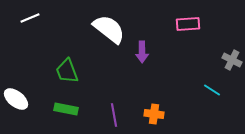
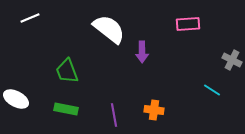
white ellipse: rotated 10 degrees counterclockwise
orange cross: moved 4 px up
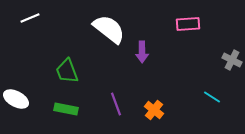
cyan line: moved 7 px down
orange cross: rotated 30 degrees clockwise
purple line: moved 2 px right, 11 px up; rotated 10 degrees counterclockwise
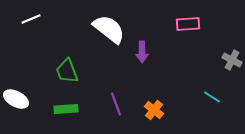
white line: moved 1 px right, 1 px down
green rectangle: rotated 15 degrees counterclockwise
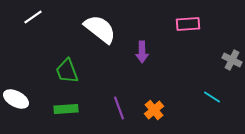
white line: moved 2 px right, 2 px up; rotated 12 degrees counterclockwise
white semicircle: moved 9 px left
purple line: moved 3 px right, 4 px down
orange cross: rotated 12 degrees clockwise
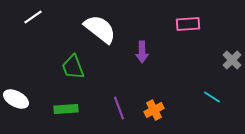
gray cross: rotated 18 degrees clockwise
green trapezoid: moved 6 px right, 4 px up
orange cross: rotated 12 degrees clockwise
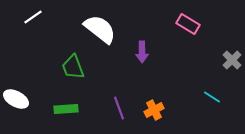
pink rectangle: rotated 35 degrees clockwise
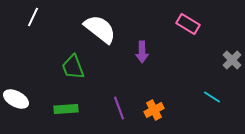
white line: rotated 30 degrees counterclockwise
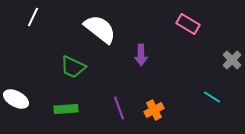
purple arrow: moved 1 px left, 3 px down
green trapezoid: rotated 44 degrees counterclockwise
